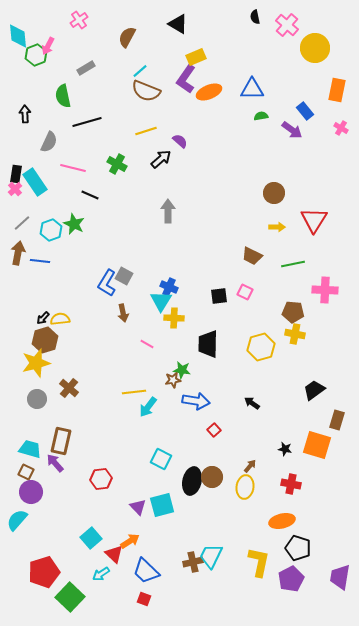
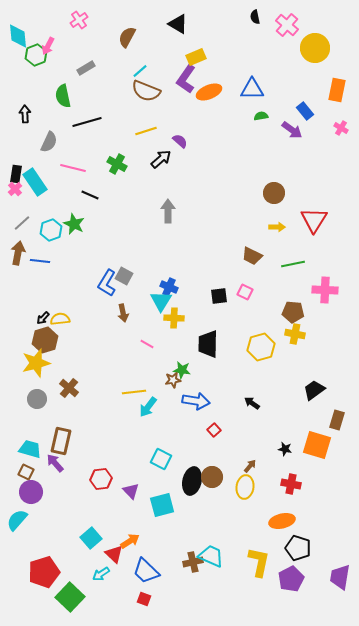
purple triangle at (138, 507): moved 7 px left, 16 px up
cyan trapezoid at (211, 556): rotated 88 degrees clockwise
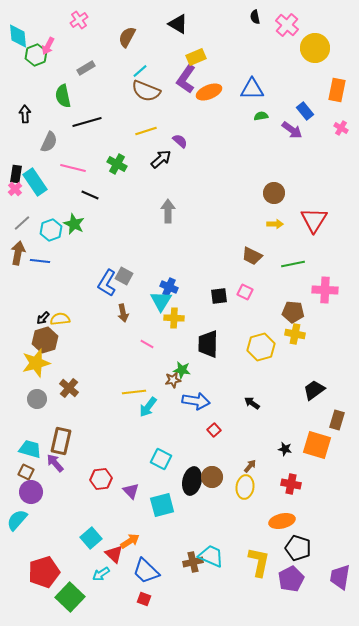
yellow arrow at (277, 227): moved 2 px left, 3 px up
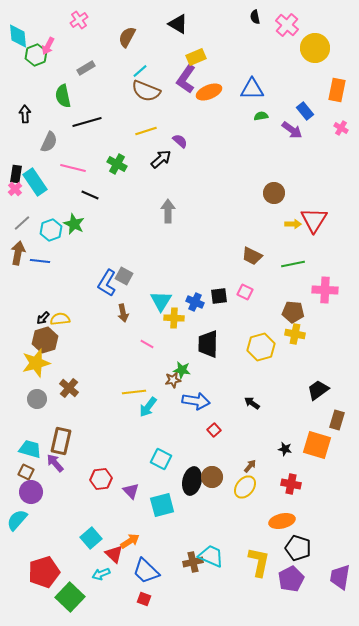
yellow arrow at (275, 224): moved 18 px right
blue cross at (169, 287): moved 26 px right, 15 px down
black trapezoid at (314, 390): moved 4 px right
yellow ellipse at (245, 487): rotated 30 degrees clockwise
cyan arrow at (101, 574): rotated 12 degrees clockwise
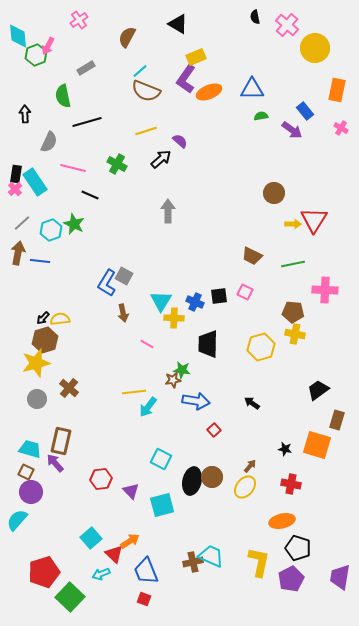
blue trapezoid at (146, 571): rotated 24 degrees clockwise
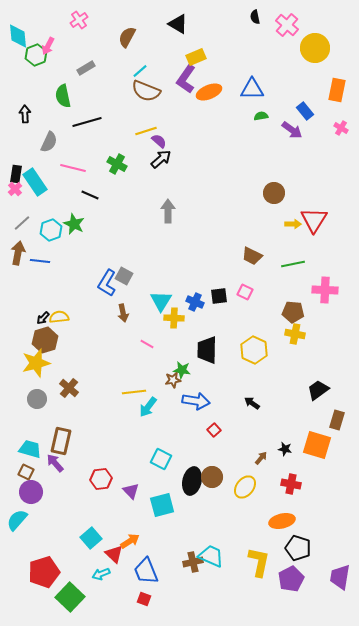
purple semicircle at (180, 141): moved 21 px left
yellow semicircle at (60, 319): moved 1 px left, 2 px up
black trapezoid at (208, 344): moved 1 px left, 6 px down
yellow hexagon at (261, 347): moved 7 px left, 3 px down; rotated 20 degrees counterclockwise
brown arrow at (250, 466): moved 11 px right, 8 px up
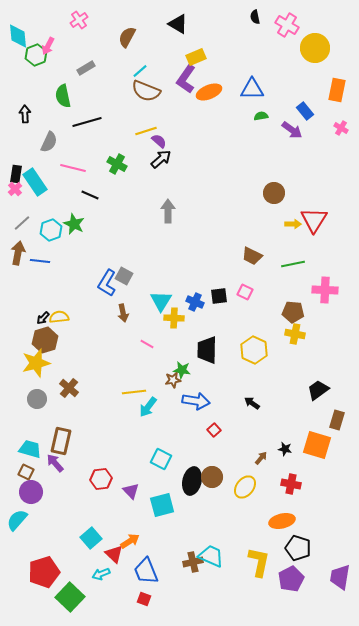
pink cross at (287, 25): rotated 10 degrees counterclockwise
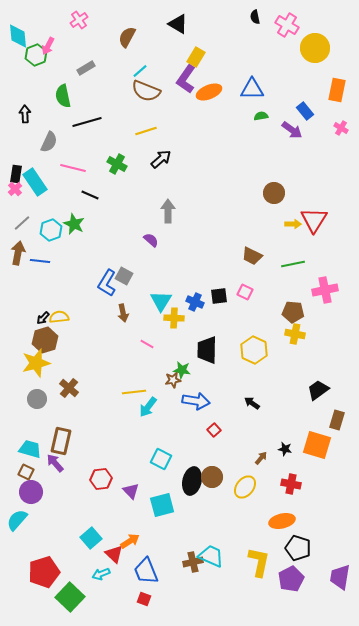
yellow rectangle at (196, 57): rotated 36 degrees counterclockwise
purple semicircle at (159, 141): moved 8 px left, 99 px down
pink cross at (325, 290): rotated 15 degrees counterclockwise
